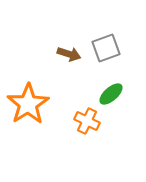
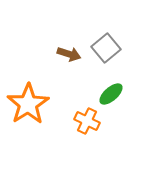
gray square: rotated 20 degrees counterclockwise
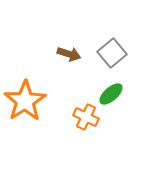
gray square: moved 6 px right, 5 px down
orange star: moved 3 px left, 3 px up
orange cross: moved 1 px left, 4 px up
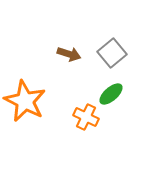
orange star: rotated 12 degrees counterclockwise
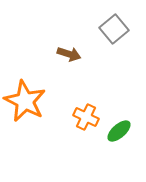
gray square: moved 2 px right, 24 px up
green ellipse: moved 8 px right, 37 px down
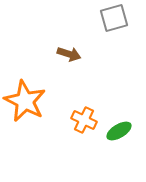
gray square: moved 11 px up; rotated 24 degrees clockwise
orange cross: moved 2 px left, 3 px down
green ellipse: rotated 10 degrees clockwise
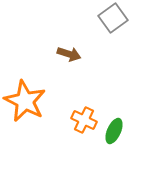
gray square: moved 1 px left; rotated 20 degrees counterclockwise
green ellipse: moved 5 px left; rotated 35 degrees counterclockwise
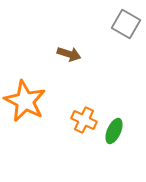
gray square: moved 13 px right, 6 px down; rotated 24 degrees counterclockwise
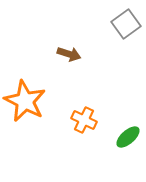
gray square: rotated 24 degrees clockwise
green ellipse: moved 14 px right, 6 px down; rotated 25 degrees clockwise
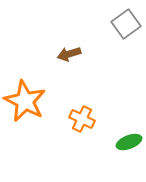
brown arrow: rotated 145 degrees clockwise
orange cross: moved 2 px left, 1 px up
green ellipse: moved 1 px right, 5 px down; rotated 20 degrees clockwise
